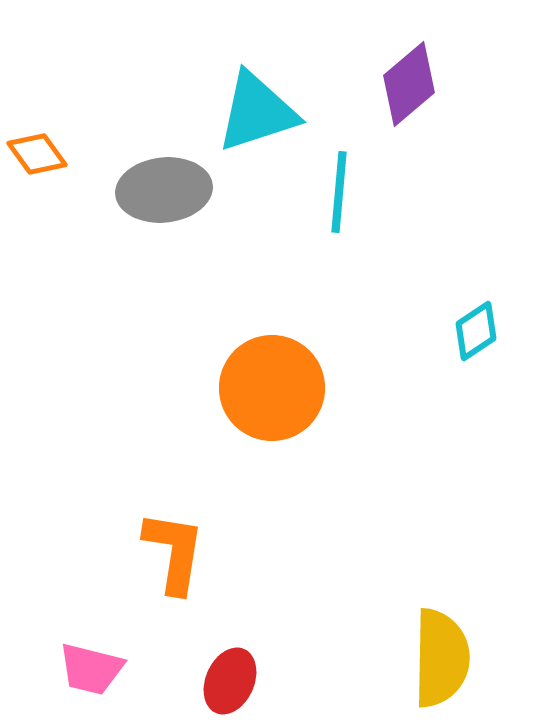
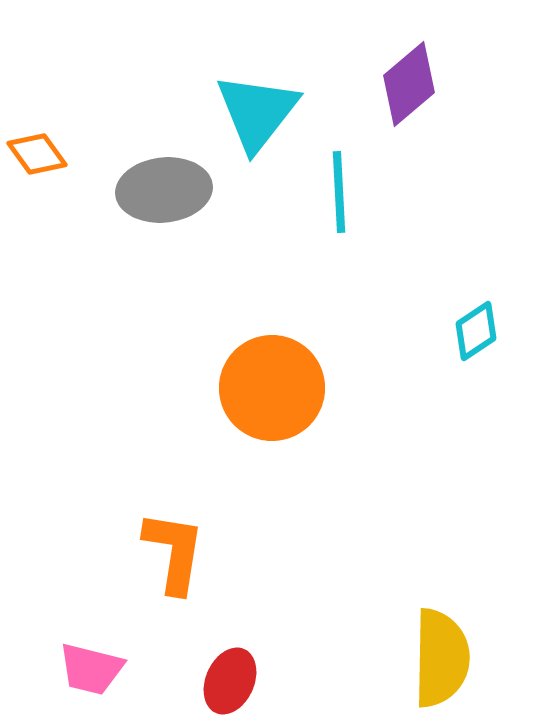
cyan triangle: rotated 34 degrees counterclockwise
cyan line: rotated 8 degrees counterclockwise
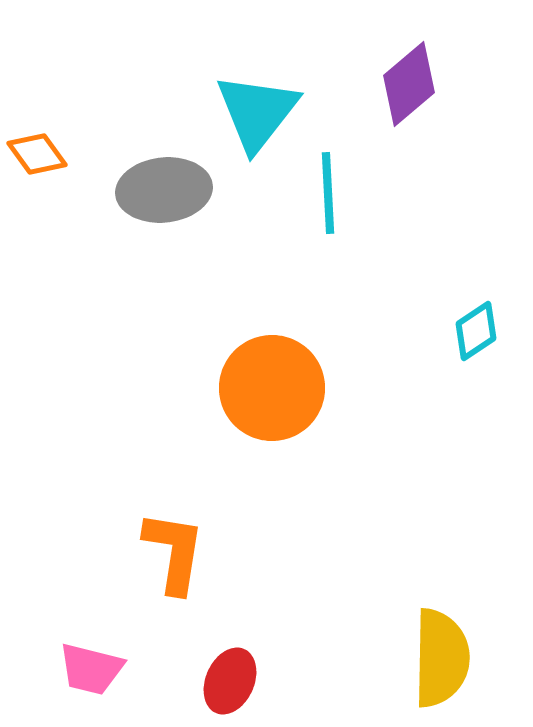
cyan line: moved 11 px left, 1 px down
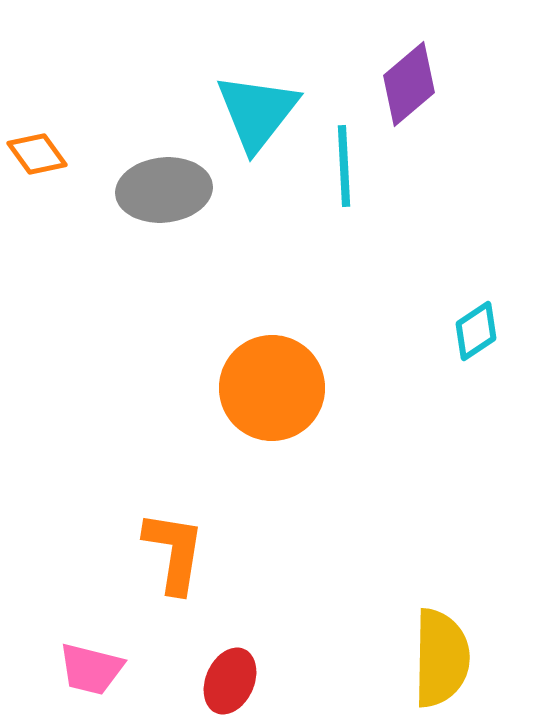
cyan line: moved 16 px right, 27 px up
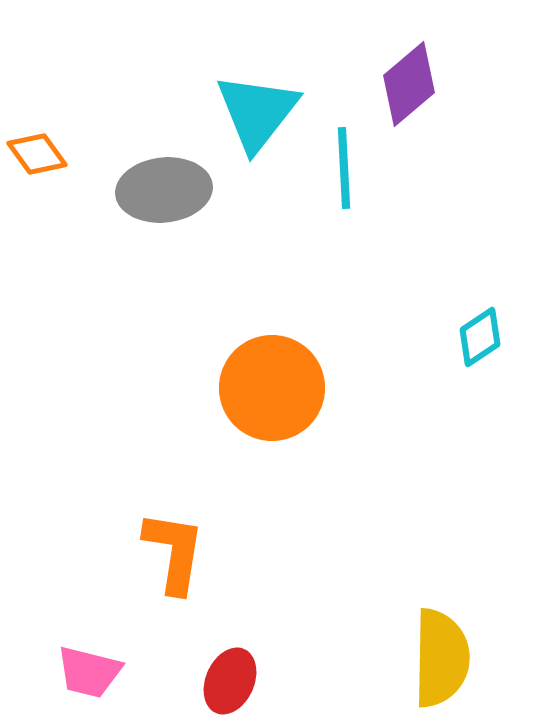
cyan line: moved 2 px down
cyan diamond: moved 4 px right, 6 px down
pink trapezoid: moved 2 px left, 3 px down
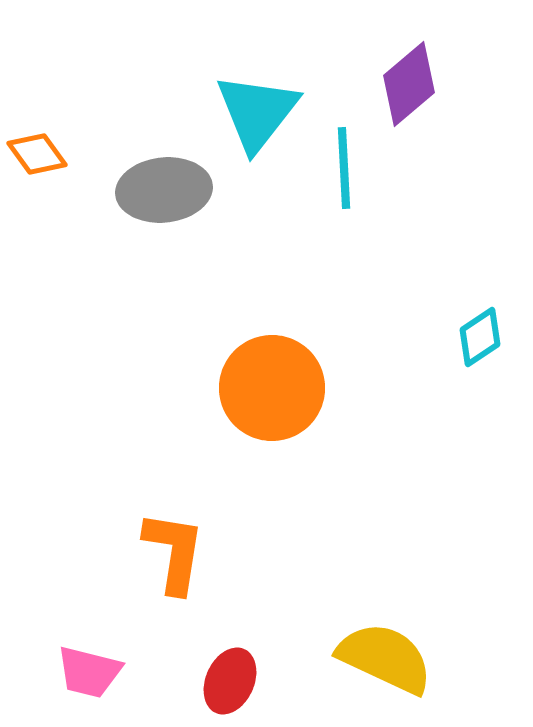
yellow semicircle: moved 56 px left; rotated 66 degrees counterclockwise
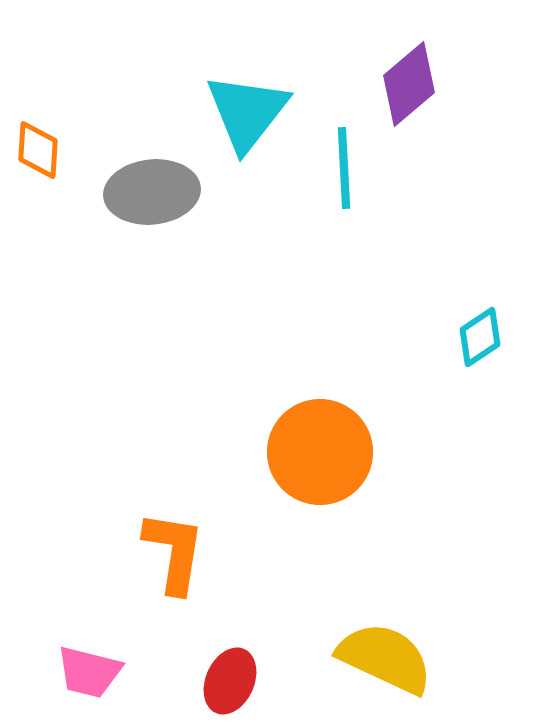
cyan triangle: moved 10 px left
orange diamond: moved 1 px right, 4 px up; rotated 40 degrees clockwise
gray ellipse: moved 12 px left, 2 px down
orange circle: moved 48 px right, 64 px down
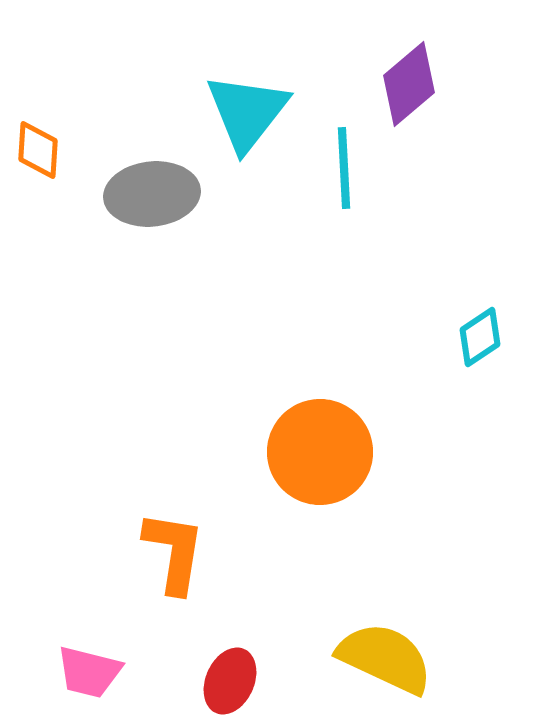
gray ellipse: moved 2 px down
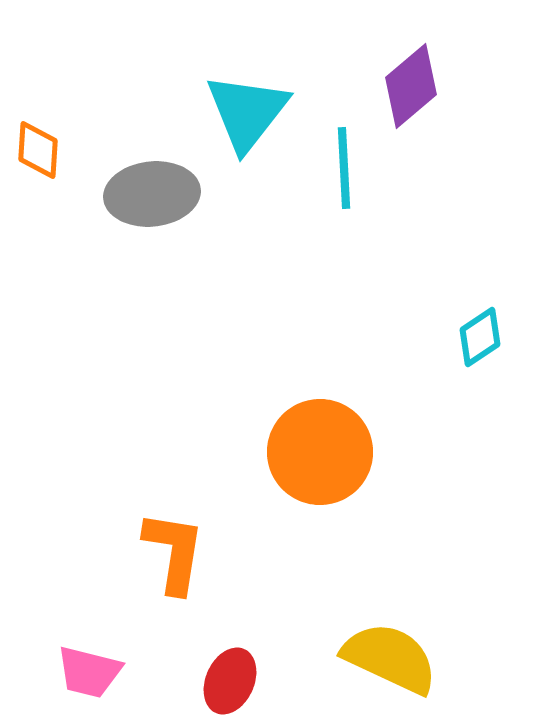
purple diamond: moved 2 px right, 2 px down
yellow semicircle: moved 5 px right
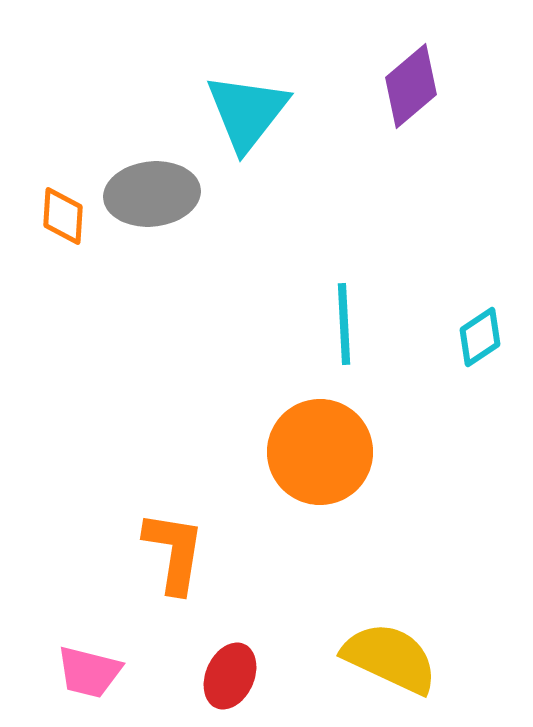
orange diamond: moved 25 px right, 66 px down
cyan line: moved 156 px down
red ellipse: moved 5 px up
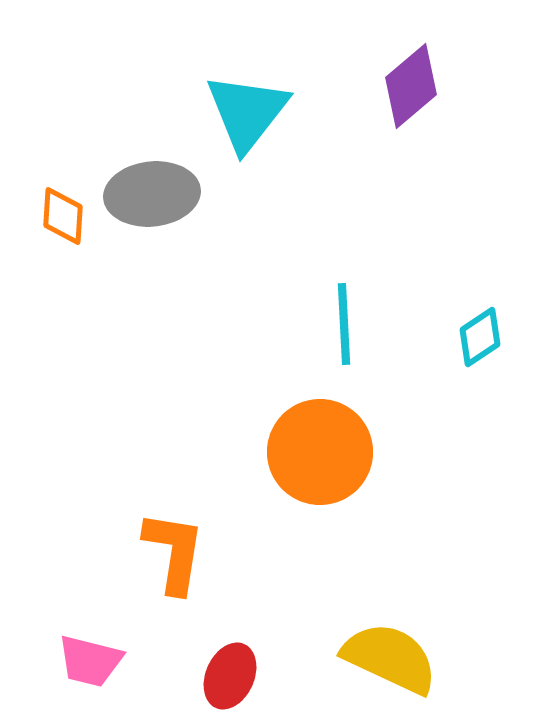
pink trapezoid: moved 1 px right, 11 px up
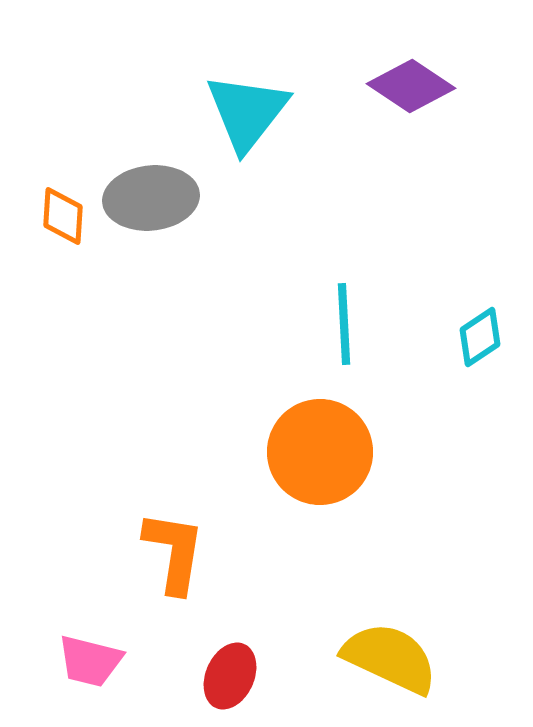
purple diamond: rotated 74 degrees clockwise
gray ellipse: moved 1 px left, 4 px down
